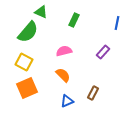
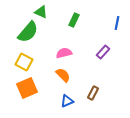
pink semicircle: moved 2 px down
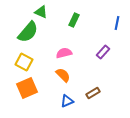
brown rectangle: rotated 32 degrees clockwise
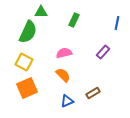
green triangle: rotated 24 degrees counterclockwise
green semicircle: rotated 15 degrees counterclockwise
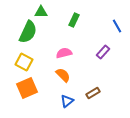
blue line: moved 3 px down; rotated 40 degrees counterclockwise
blue triangle: rotated 16 degrees counterclockwise
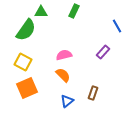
green rectangle: moved 9 px up
green semicircle: moved 2 px left, 2 px up; rotated 10 degrees clockwise
pink semicircle: moved 2 px down
yellow square: moved 1 px left
brown rectangle: rotated 40 degrees counterclockwise
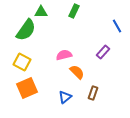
yellow square: moved 1 px left
orange semicircle: moved 14 px right, 3 px up
blue triangle: moved 2 px left, 4 px up
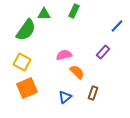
green triangle: moved 3 px right, 2 px down
blue line: rotated 72 degrees clockwise
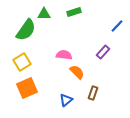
green rectangle: moved 1 px down; rotated 48 degrees clockwise
pink semicircle: rotated 21 degrees clockwise
yellow square: rotated 30 degrees clockwise
blue triangle: moved 1 px right, 3 px down
